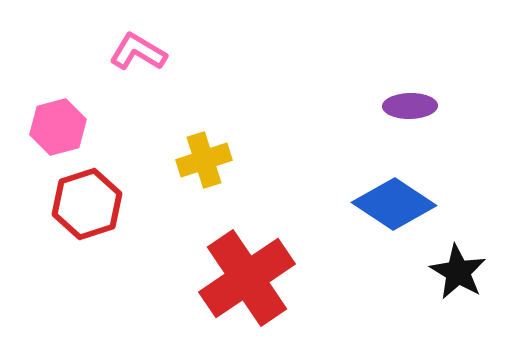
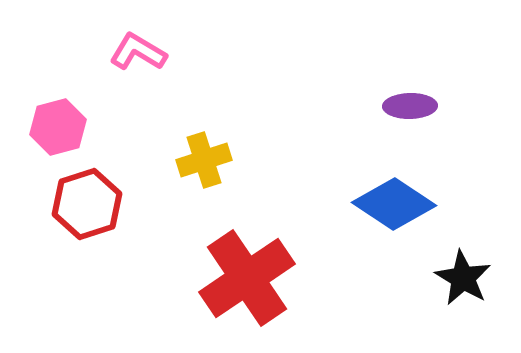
black star: moved 5 px right, 6 px down
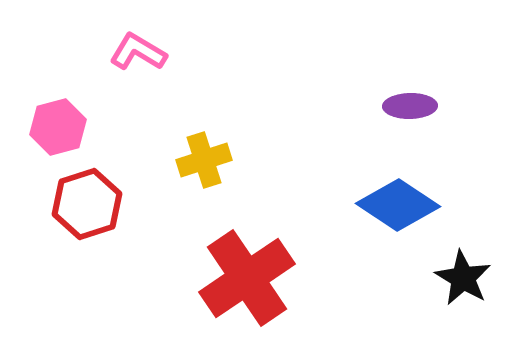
blue diamond: moved 4 px right, 1 px down
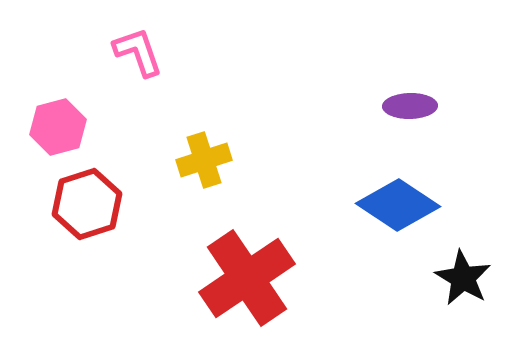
pink L-shape: rotated 40 degrees clockwise
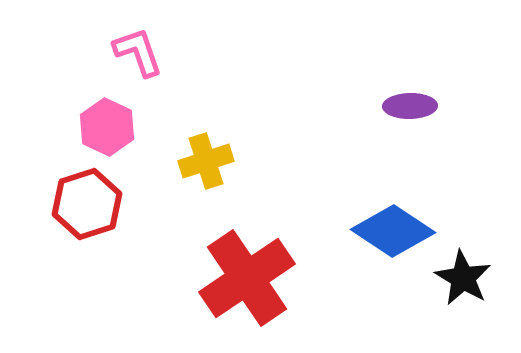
pink hexagon: moved 49 px right; rotated 20 degrees counterclockwise
yellow cross: moved 2 px right, 1 px down
blue diamond: moved 5 px left, 26 px down
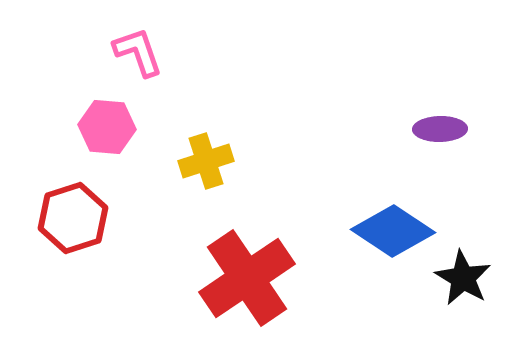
purple ellipse: moved 30 px right, 23 px down
pink hexagon: rotated 20 degrees counterclockwise
red hexagon: moved 14 px left, 14 px down
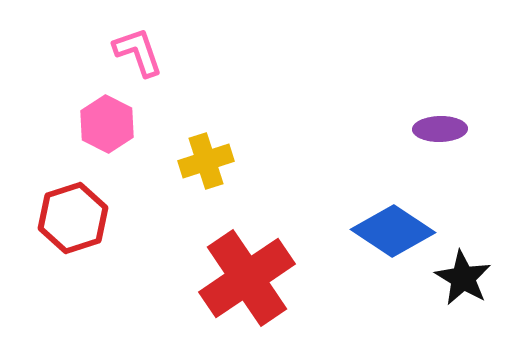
pink hexagon: moved 3 px up; rotated 22 degrees clockwise
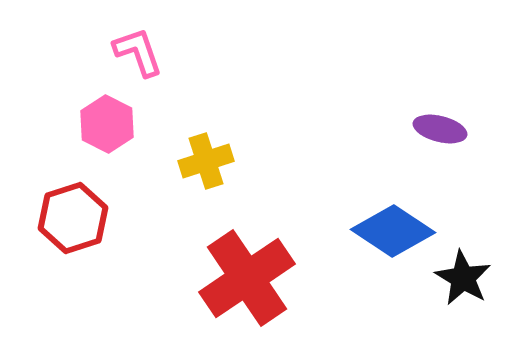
purple ellipse: rotated 15 degrees clockwise
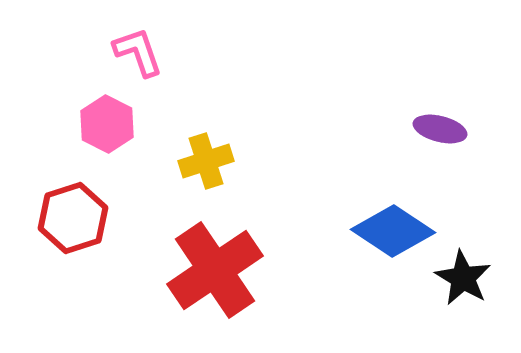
red cross: moved 32 px left, 8 px up
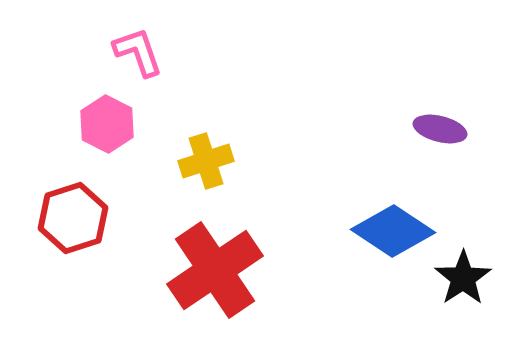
black star: rotated 8 degrees clockwise
